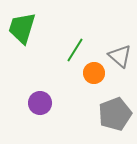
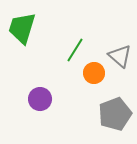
purple circle: moved 4 px up
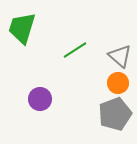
green line: rotated 25 degrees clockwise
orange circle: moved 24 px right, 10 px down
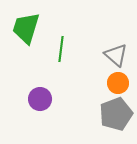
green trapezoid: moved 4 px right
green line: moved 14 px left, 1 px up; rotated 50 degrees counterclockwise
gray triangle: moved 4 px left, 1 px up
gray pentagon: moved 1 px right
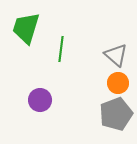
purple circle: moved 1 px down
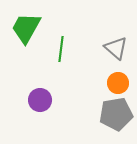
green trapezoid: rotated 12 degrees clockwise
gray triangle: moved 7 px up
gray pentagon: rotated 12 degrees clockwise
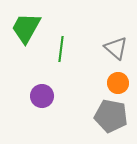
purple circle: moved 2 px right, 4 px up
gray pentagon: moved 5 px left, 2 px down; rotated 20 degrees clockwise
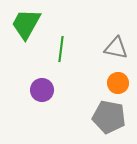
green trapezoid: moved 4 px up
gray triangle: rotated 30 degrees counterclockwise
purple circle: moved 6 px up
gray pentagon: moved 2 px left, 1 px down
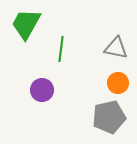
gray pentagon: rotated 24 degrees counterclockwise
